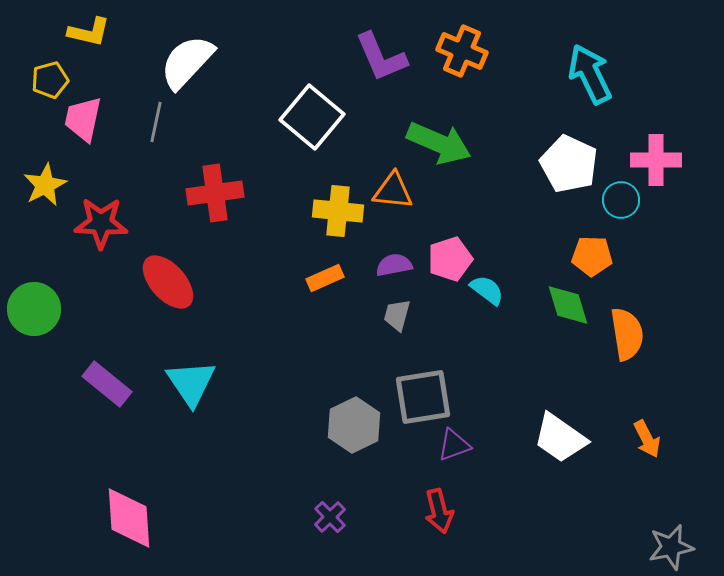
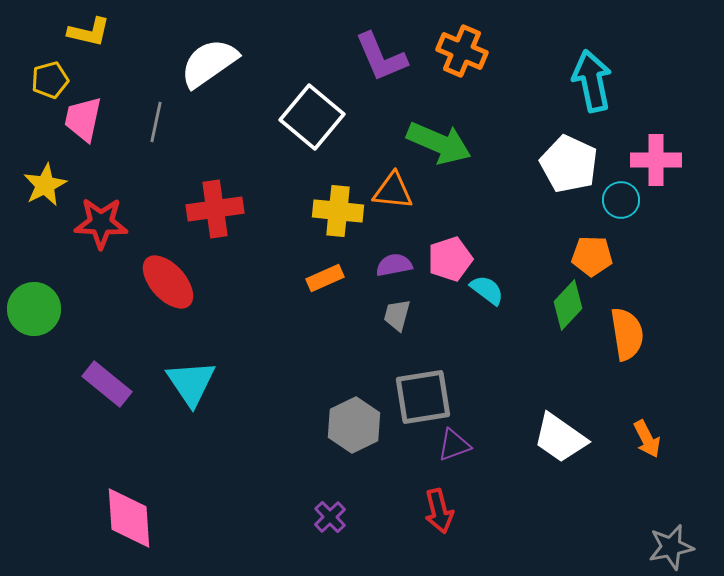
white semicircle: moved 22 px right, 1 px down; rotated 12 degrees clockwise
cyan arrow: moved 2 px right, 7 px down; rotated 14 degrees clockwise
red cross: moved 16 px down
green diamond: rotated 60 degrees clockwise
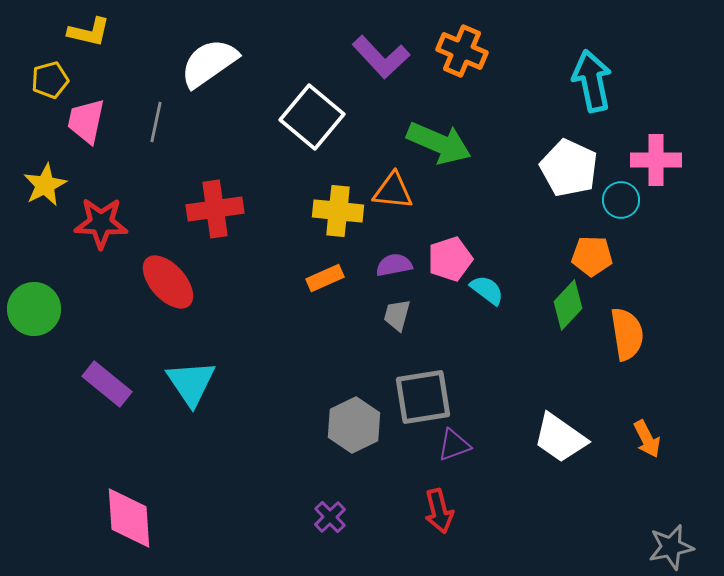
purple L-shape: rotated 20 degrees counterclockwise
pink trapezoid: moved 3 px right, 2 px down
white pentagon: moved 4 px down
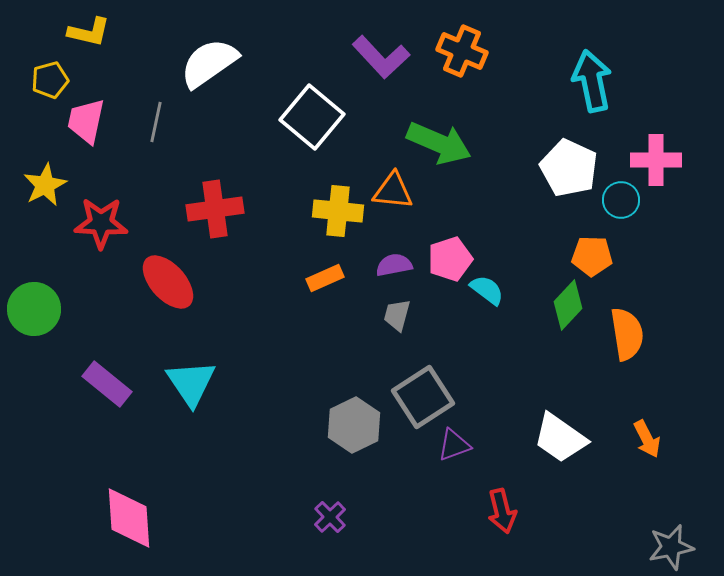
gray square: rotated 24 degrees counterclockwise
red arrow: moved 63 px right
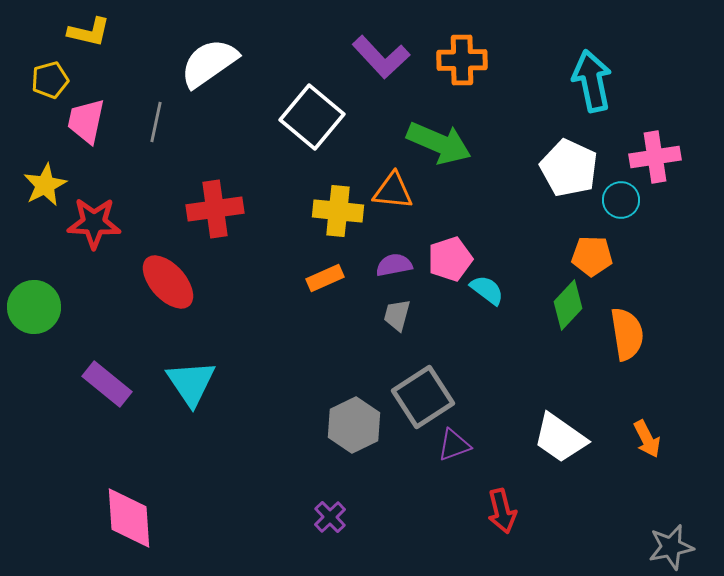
orange cross: moved 9 px down; rotated 24 degrees counterclockwise
pink cross: moved 1 px left, 3 px up; rotated 9 degrees counterclockwise
red star: moved 7 px left
green circle: moved 2 px up
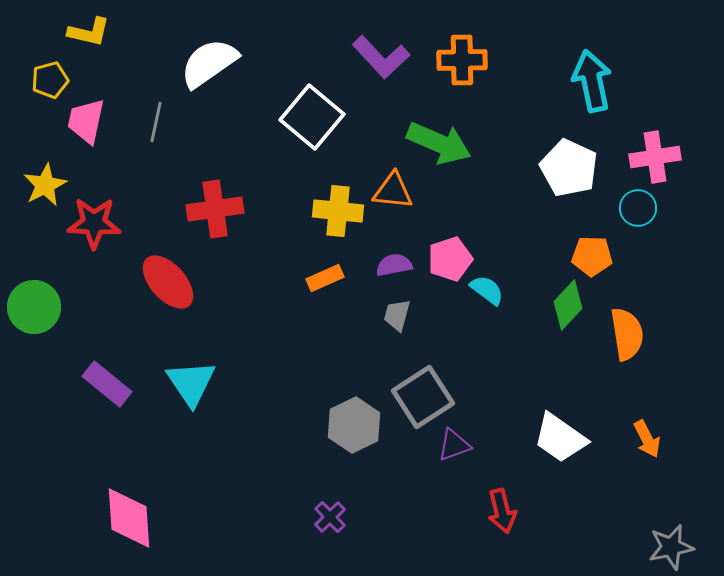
cyan circle: moved 17 px right, 8 px down
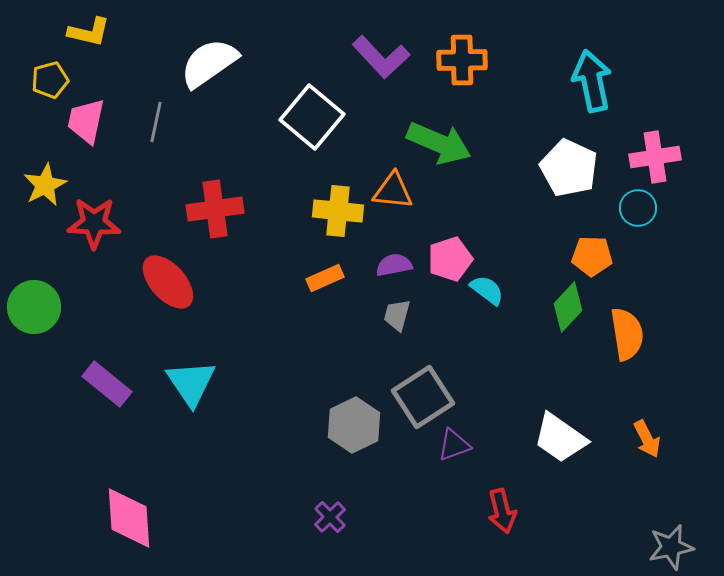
green diamond: moved 2 px down
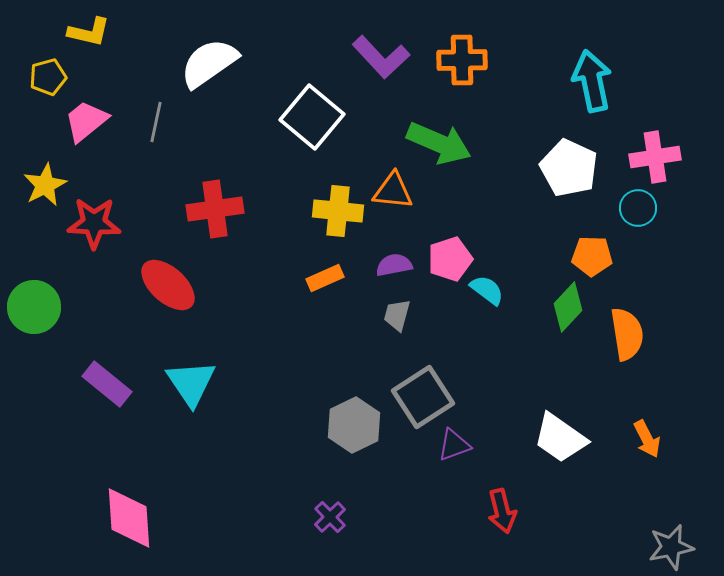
yellow pentagon: moved 2 px left, 3 px up
pink trapezoid: rotated 39 degrees clockwise
red ellipse: moved 3 px down; rotated 6 degrees counterclockwise
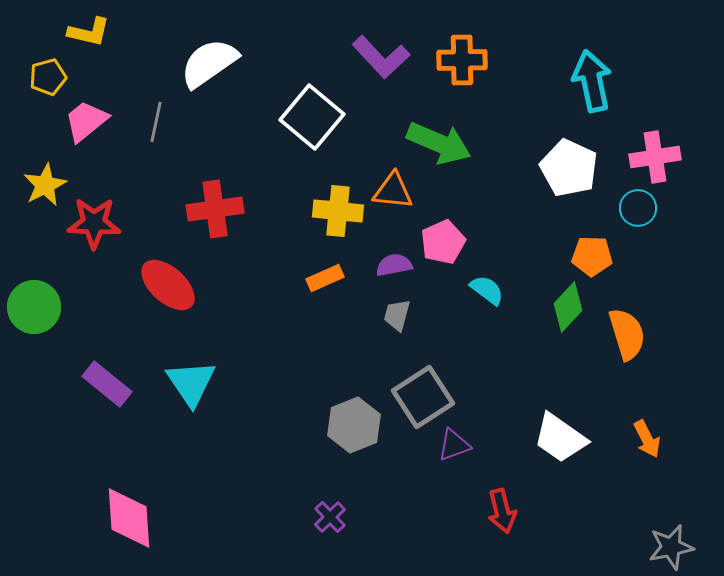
pink pentagon: moved 7 px left, 17 px up; rotated 6 degrees counterclockwise
orange semicircle: rotated 8 degrees counterclockwise
gray hexagon: rotated 4 degrees clockwise
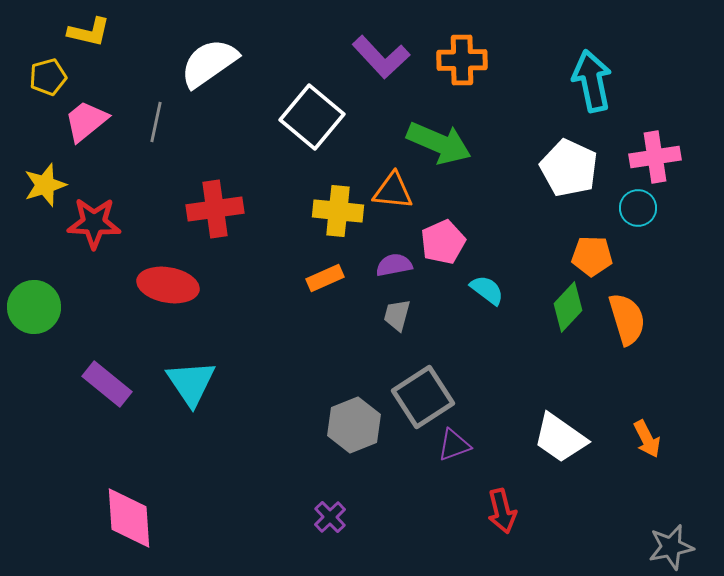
yellow star: rotated 9 degrees clockwise
red ellipse: rotated 32 degrees counterclockwise
orange semicircle: moved 15 px up
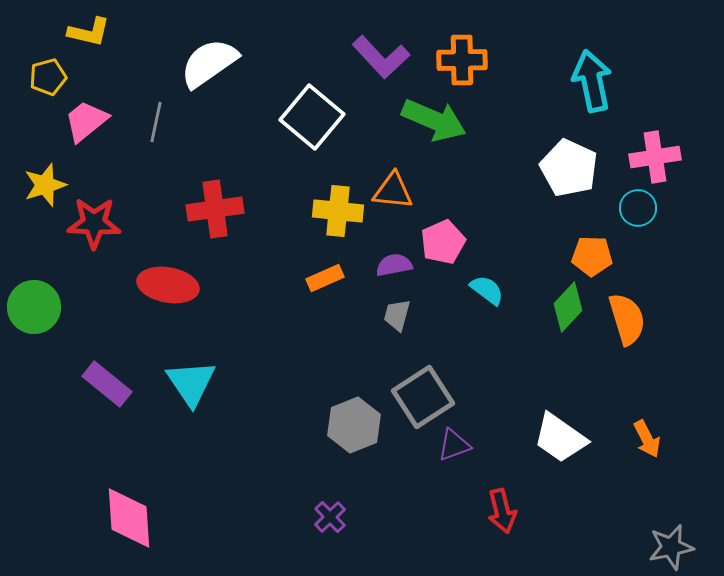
green arrow: moved 5 px left, 23 px up
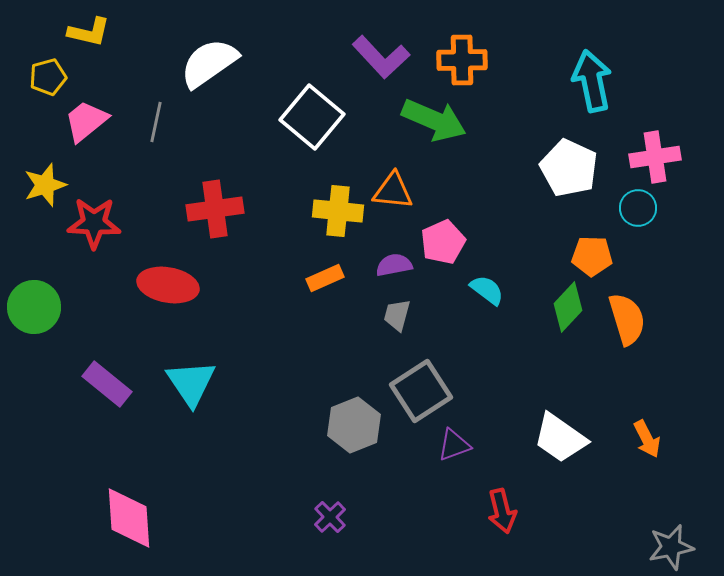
gray square: moved 2 px left, 6 px up
